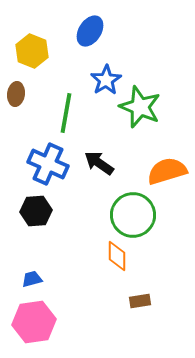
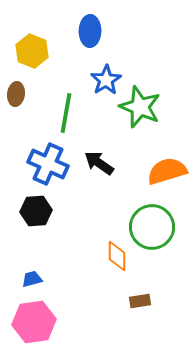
blue ellipse: rotated 32 degrees counterclockwise
green circle: moved 19 px right, 12 px down
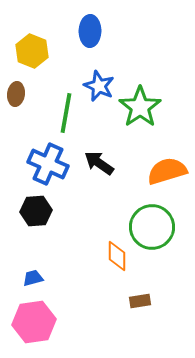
blue star: moved 7 px left, 6 px down; rotated 16 degrees counterclockwise
green star: rotated 15 degrees clockwise
blue trapezoid: moved 1 px right, 1 px up
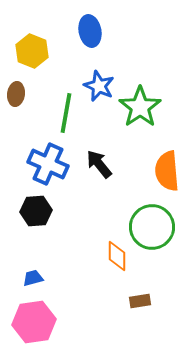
blue ellipse: rotated 12 degrees counterclockwise
black arrow: moved 1 px down; rotated 16 degrees clockwise
orange semicircle: rotated 78 degrees counterclockwise
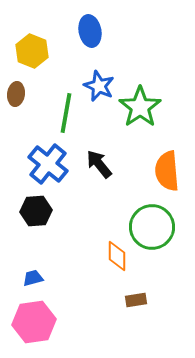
blue cross: rotated 15 degrees clockwise
brown rectangle: moved 4 px left, 1 px up
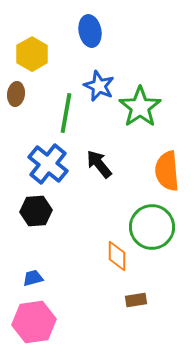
yellow hexagon: moved 3 px down; rotated 8 degrees clockwise
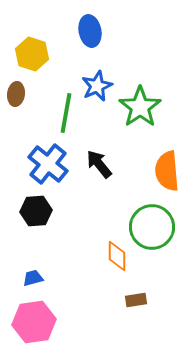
yellow hexagon: rotated 12 degrees counterclockwise
blue star: moved 2 px left; rotated 24 degrees clockwise
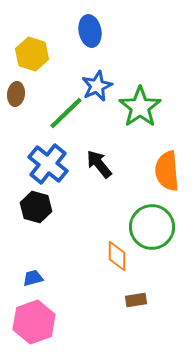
green line: rotated 36 degrees clockwise
black hexagon: moved 4 px up; rotated 20 degrees clockwise
pink hexagon: rotated 12 degrees counterclockwise
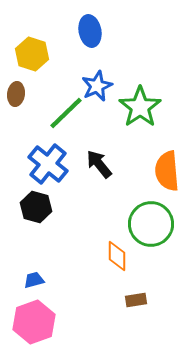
green circle: moved 1 px left, 3 px up
blue trapezoid: moved 1 px right, 2 px down
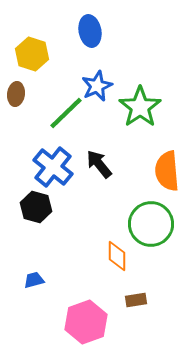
blue cross: moved 5 px right, 3 px down
pink hexagon: moved 52 px right
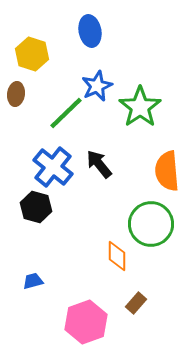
blue trapezoid: moved 1 px left, 1 px down
brown rectangle: moved 3 px down; rotated 40 degrees counterclockwise
